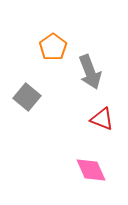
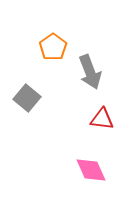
gray square: moved 1 px down
red triangle: rotated 15 degrees counterclockwise
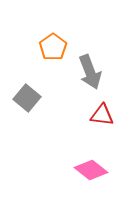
red triangle: moved 4 px up
pink diamond: rotated 28 degrees counterclockwise
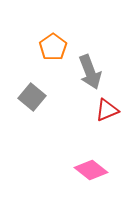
gray square: moved 5 px right, 1 px up
red triangle: moved 5 px right, 5 px up; rotated 30 degrees counterclockwise
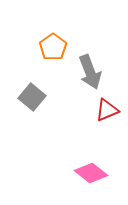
pink diamond: moved 3 px down
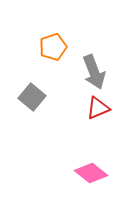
orange pentagon: rotated 16 degrees clockwise
gray arrow: moved 4 px right
red triangle: moved 9 px left, 2 px up
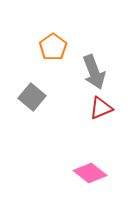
orange pentagon: rotated 16 degrees counterclockwise
red triangle: moved 3 px right
pink diamond: moved 1 px left
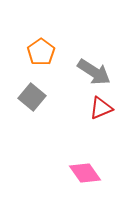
orange pentagon: moved 12 px left, 5 px down
gray arrow: rotated 36 degrees counterclockwise
pink diamond: moved 5 px left; rotated 16 degrees clockwise
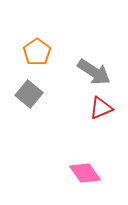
orange pentagon: moved 4 px left
gray square: moved 3 px left, 3 px up
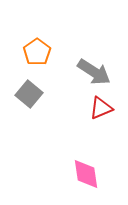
pink diamond: moved 1 px right, 1 px down; rotated 28 degrees clockwise
